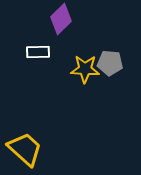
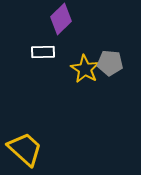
white rectangle: moved 5 px right
yellow star: rotated 28 degrees clockwise
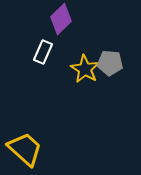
white rectangle: rotated 65 degrees counterclockwise
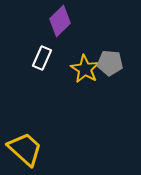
purple diamond: moved 1 px left, 2 px down
white rectangle: moved 1 px left, 6 px down
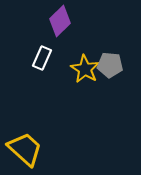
gray pentagon: moved 2 px down
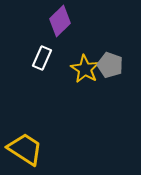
gray pentagon: rotated 15 degrees clockwise
yellow trapezoid: rotated 9 degrees counterclockwise
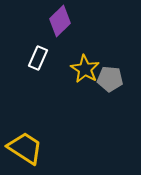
white rectangle: moved 4 px left
gray pentagon: moved 14 px down; rotated 15 degrees counterclockwise
yellow trapezoid: moved 1 px up
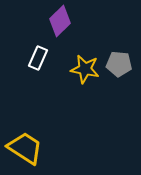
yellow star: rotated 20 degrees counterclockwise
gray pentagon: moved 9 px right, 15 px up
